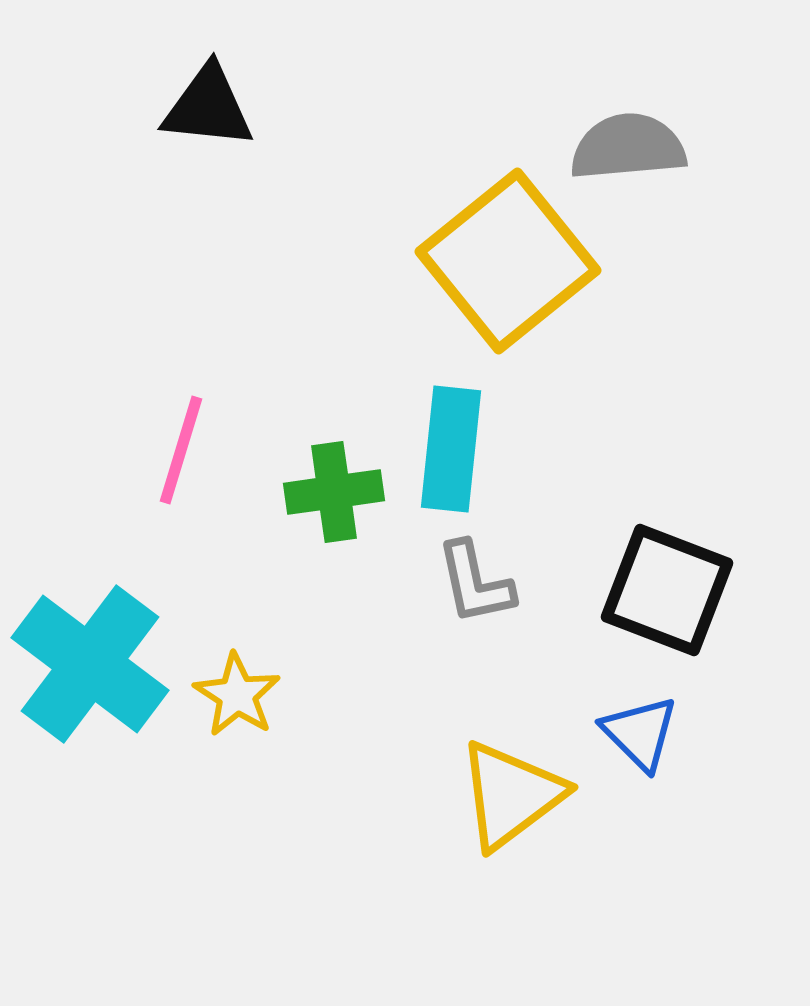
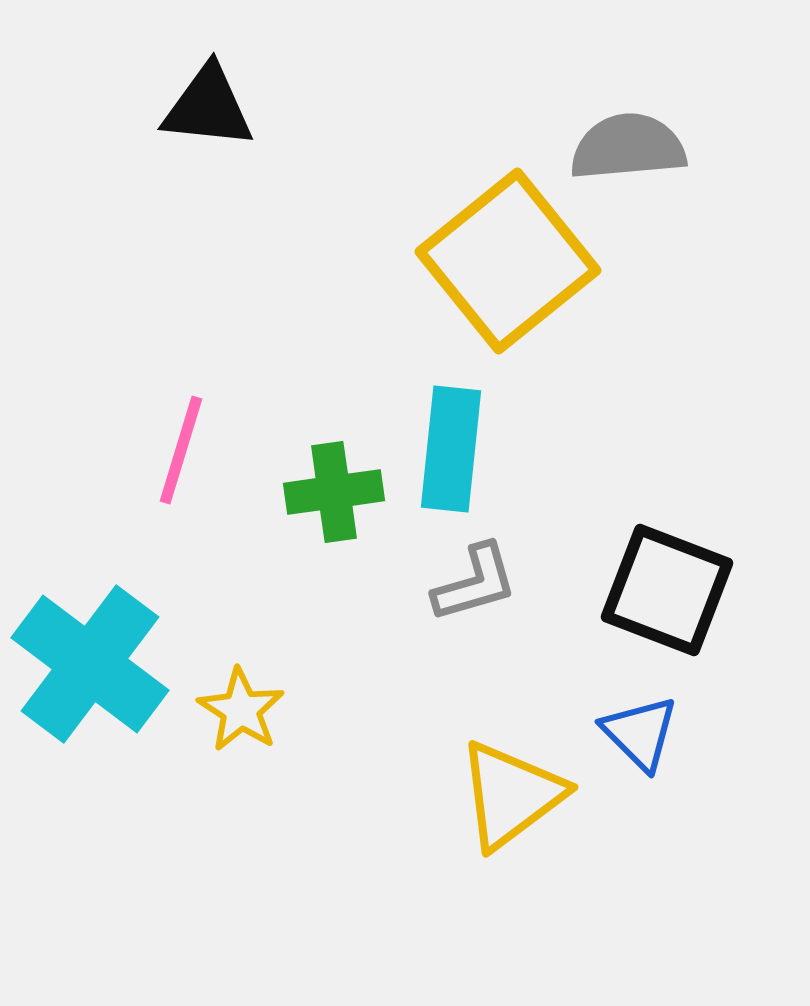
gray L-shape: rotated 94 degrees counterclockwise
yellow star: moved 4 px right, 15 px down
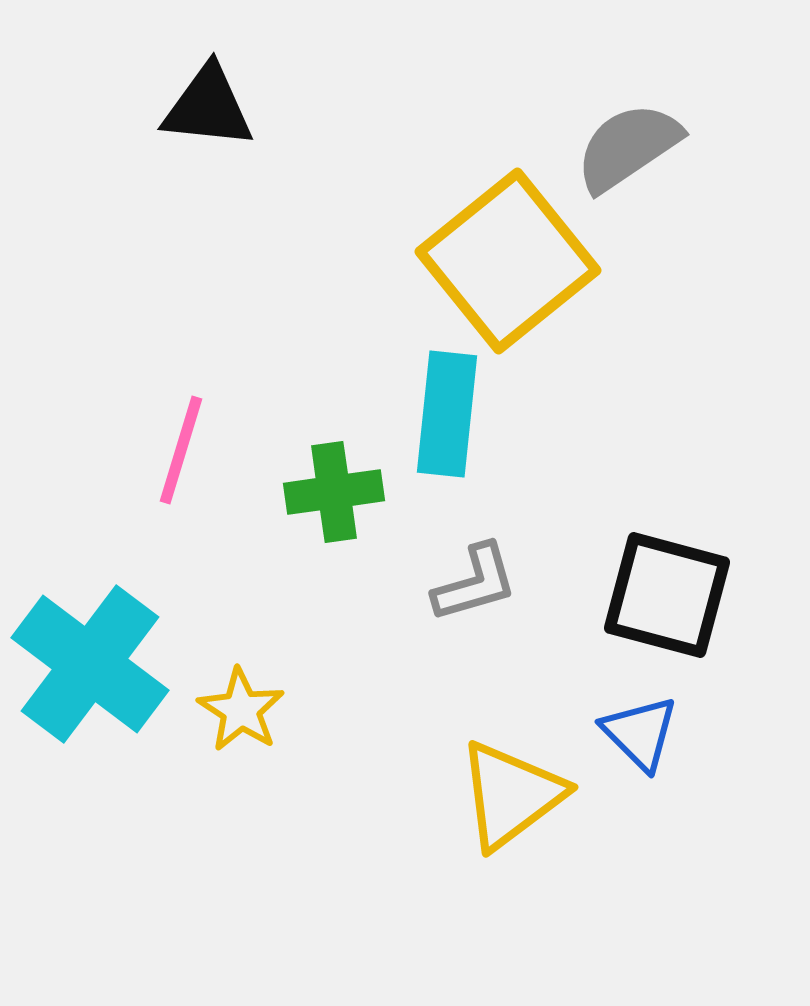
gray semicircle: rotated 29 degrees counterclockwise
cyan rectangle: moved 4 px left, 35 px up
black square: moved 5 px down; rotated 6 degrees counterclockwise
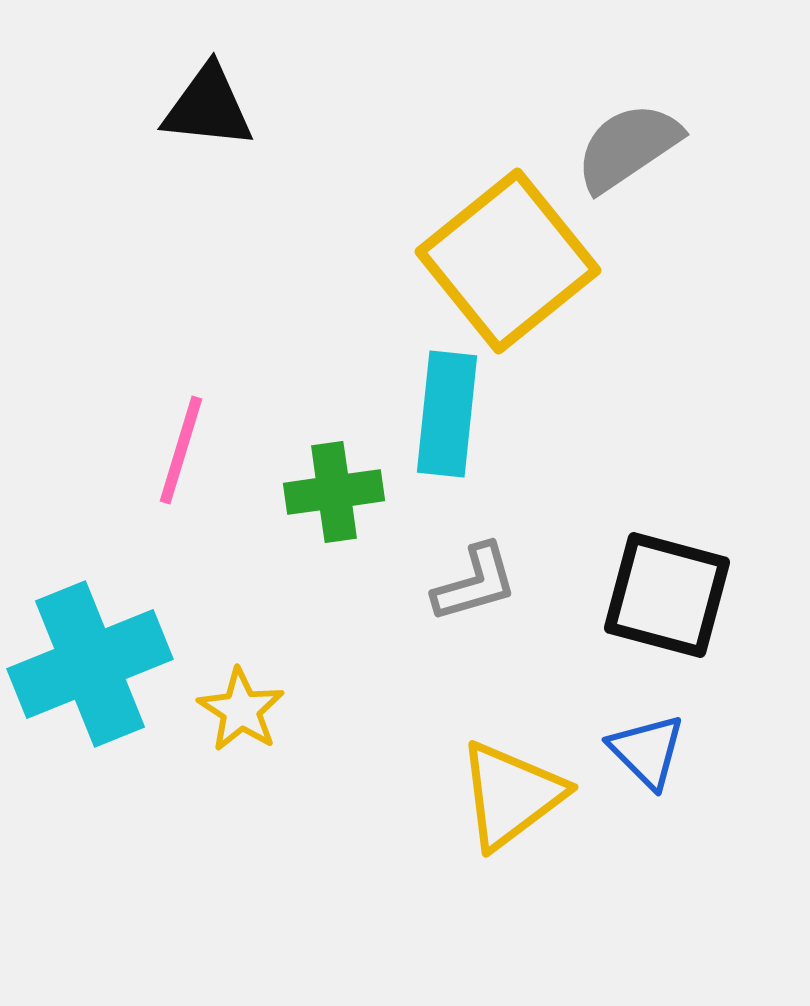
cyan cross: rotated 31 degrees clockwise
blue triangle: moved 7 px right, 18 px down
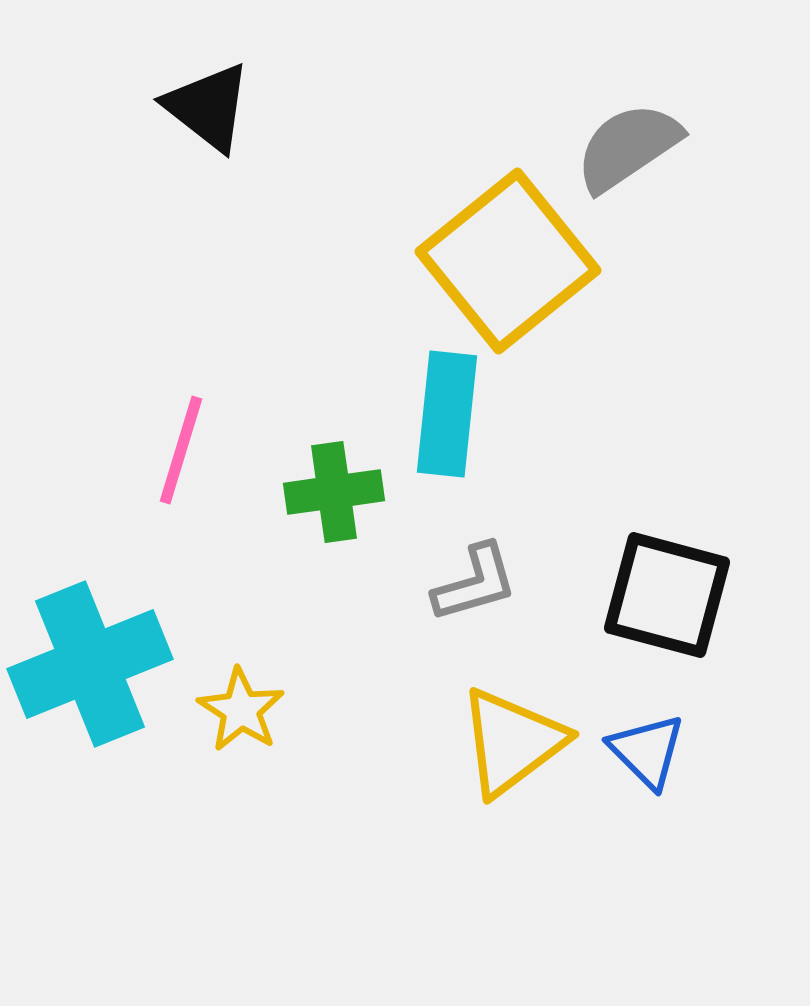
black triangle: rotated 32 degrees clockwise
yellow triangle: moved 1 px right, 53 px up
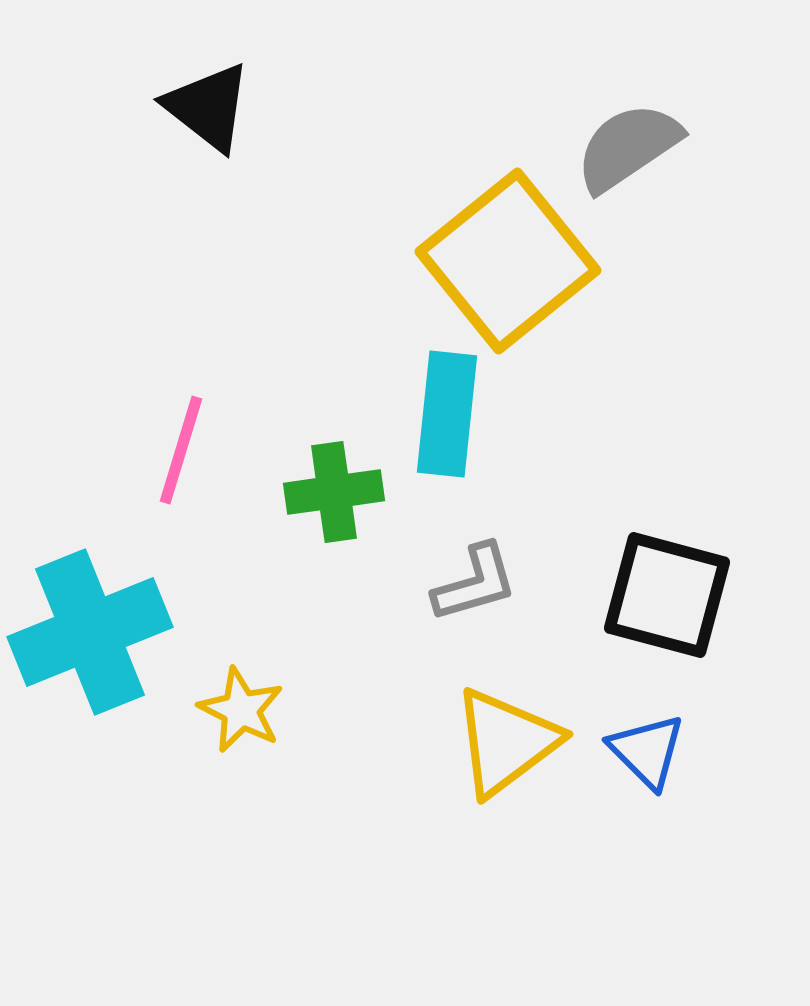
cyan cross: moved 32 px up
yellow star: rotated 6 degrees counterclockwise
yellow triangle: moved 6 px left
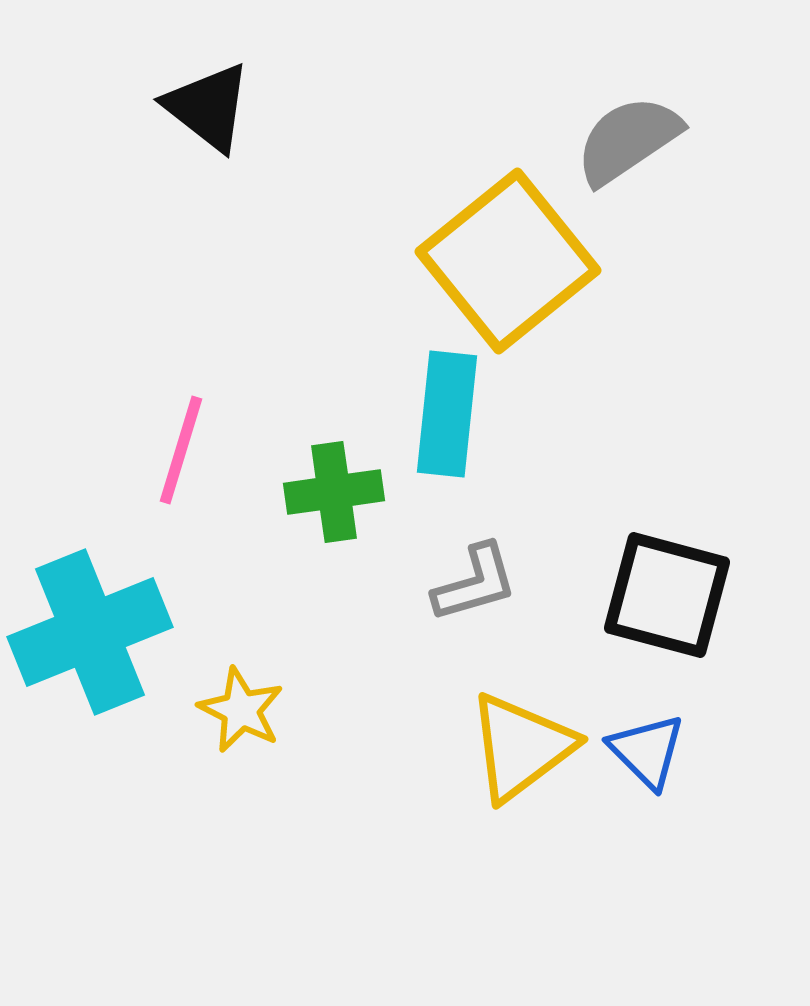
gray semicircle: moved 7 px up
yellow triangle: moved 15 px right, 5 px down
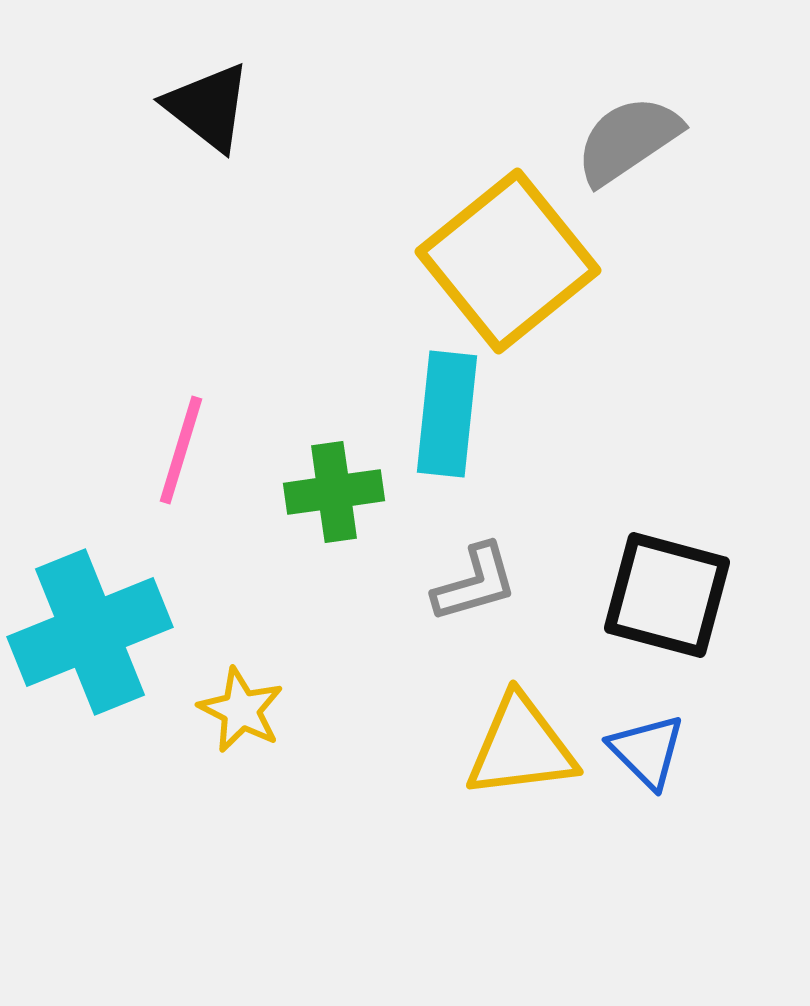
yellow triangle: rotated 30 degrees clockwise
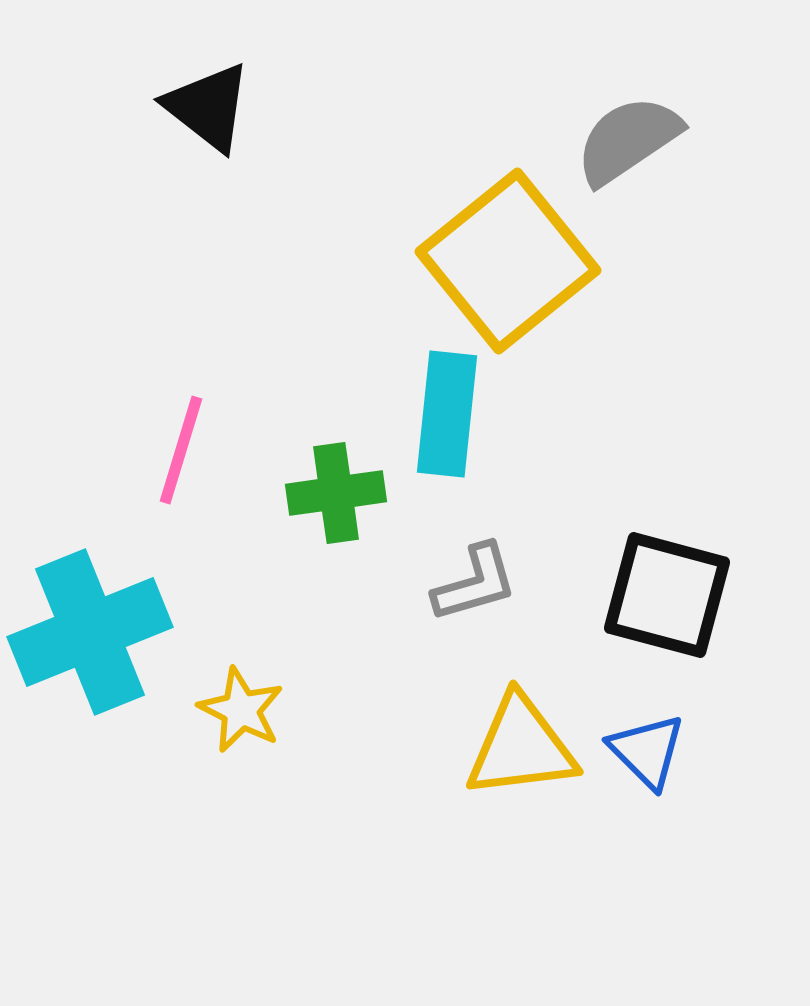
green cross: moved 2 px right, 1 px down
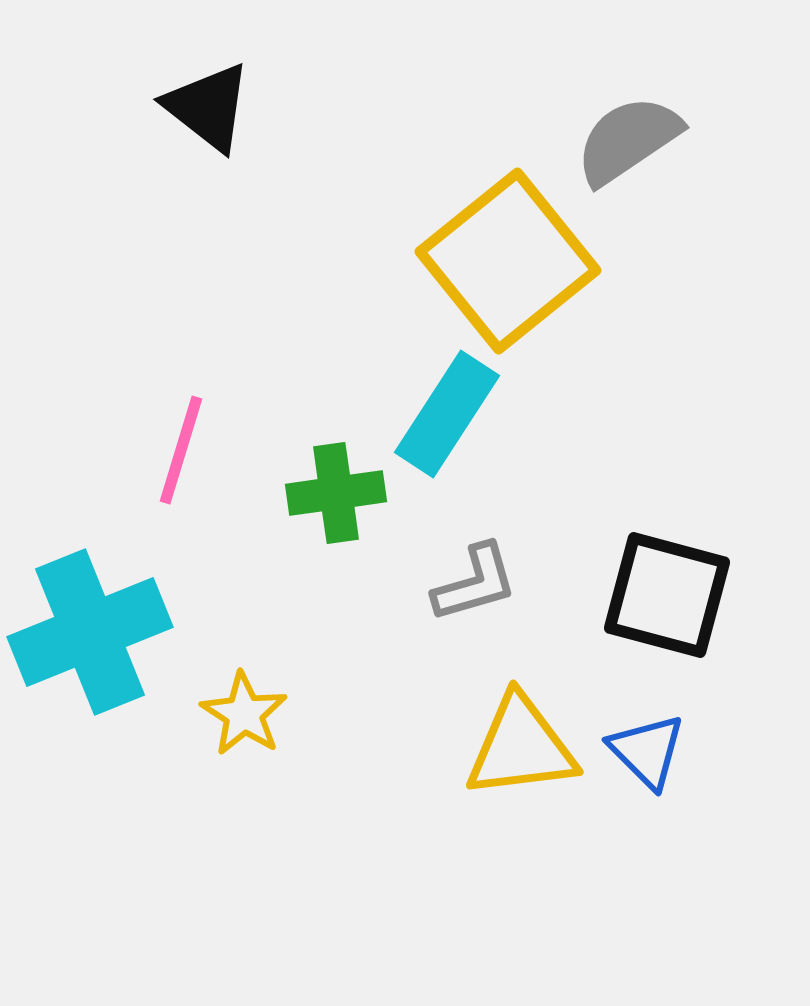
cyan rectangle: rotated 27 degrees clockwise
yellow star: moved 3 px right, 4 px down; rotated 6 degrees clockwise
